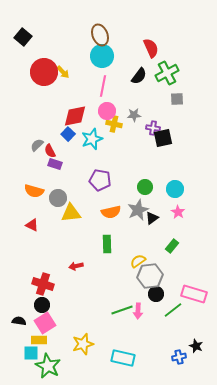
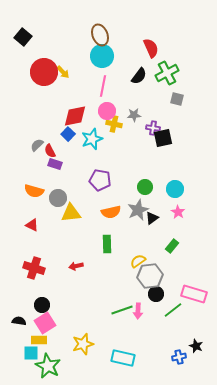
gray square at (177, 99): rotated 16 degrees clockwise
red cross at (43, 284): moved 9 px left, 16 px up
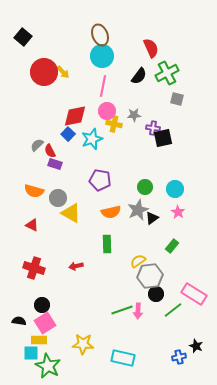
yellow triangle at (71, 213): rotated 35 degrees clockwise
pink rectangle at (194, 294): rotated 15 degrees clockwise
yellow star at (83, 344): rotated 20 degrees clockwise
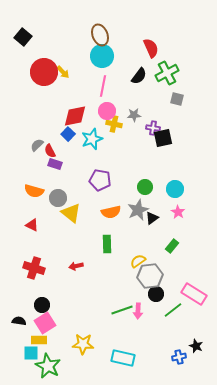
yellow triangle at (71, 213): rotated 10 degrees clockwise
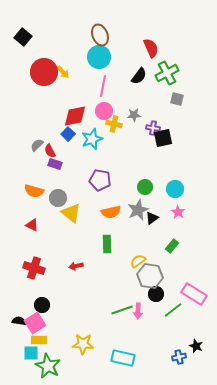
cyan circle at (102, 56): moved 3 px left, 1 px down
pink circle at (107, 111): moved 3 px left
gray hexagon at (150, 276): rotated 15 degrees clockwise
pink square at (45, 323): moved 10 px left
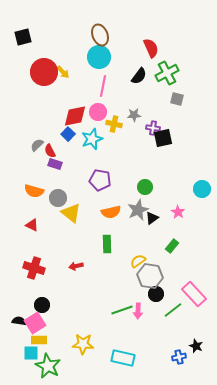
black square at (23, 37): rotated 36 degrees clockwise
pink circle at (104, 111): moved 6 px left, 1 px down
cyan circle at (175, 189): moved 27 px right
pink rectangle at (194, 294): rotated 15 degrees clockwise
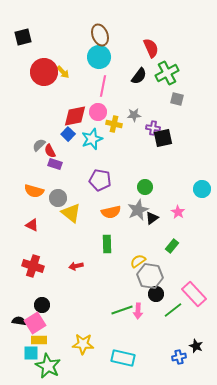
gray semicircle at (37, 145): moved 2 px right
red cross at (34, 268): moved 1 px left, 2 px up
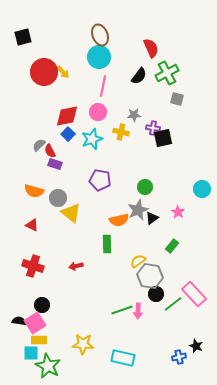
red diamond at (75, 116): moved 8 px left
yellow cross at (114, 124): moved 7 px right, 8 px down
orange semicircle at (111, 212): moved 8 px right, 8 px down
green line at (173, 310): moved 6 px up
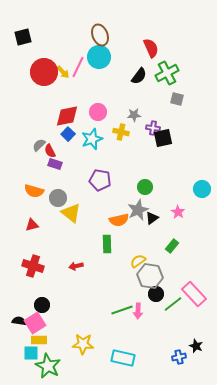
pink line at (103, 86): moved 25 px left, 19 px up; rotated 15 degrees clockwise
red triangle at (32, 225): rotated 40 degrees counterclockwise
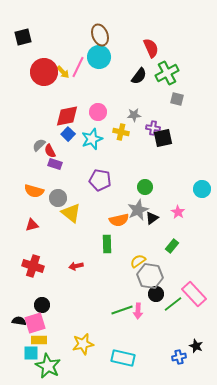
pink square at (35, 323): rotated 15 degrees clockwise
yellow star at (83, 344): rotated 15 degrees counterclockwise
